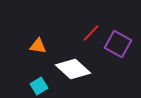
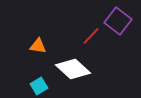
red line: moved 3 px down
purple square: moved 23 px up; rotated 8 degrees clockwise
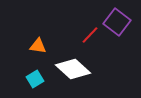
purple square: moved 1 px left, 1 px down
red line: moved 1 px left, 1 px up
cyan square: moved 4 px left, 7 px up
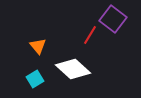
purple square: moved 4 px left, 3 px up
red line: rotated 12 degrees counterclockwise
orange triangle: rotated 42 degrees clockwise
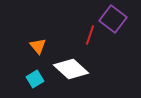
red line: rotated 12 degrees counterclockwise
white diamond: moved 2 px left
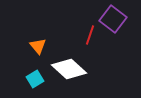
white diamond: moved 2 px left
